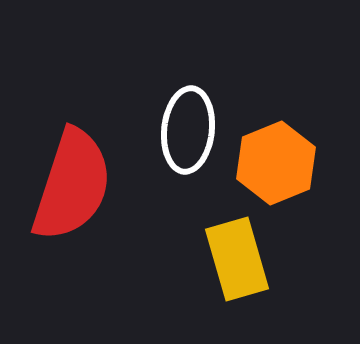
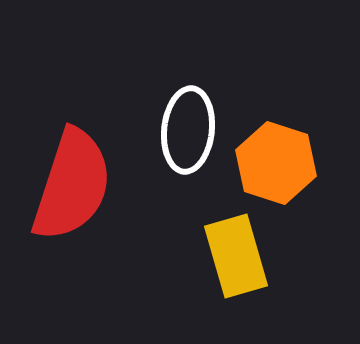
orange hexagon: rotated 20 degrees counterclockwise
yellow rectangle: moved 1 px left, 3 px up
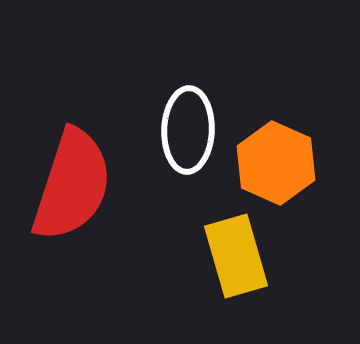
white ellipse: rotated 4 degrees counterclockwise
orange hexagon: rotated 6 degrees clockwise
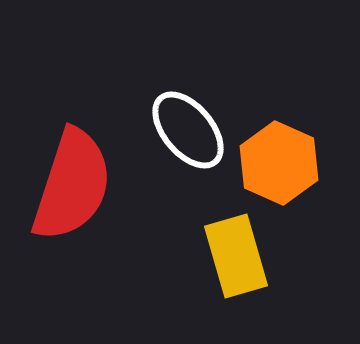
white ellipse: rotated 42 degrees counterclockwise
orange hexagon: moved 3 px right
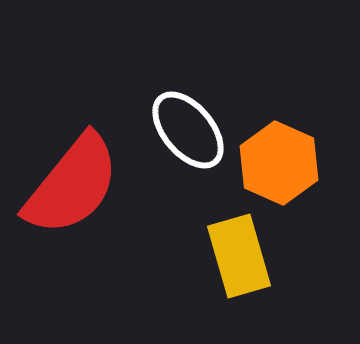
red semicircle: rotated 21 degrees clockwise
yellow rectangle: moved 3 px right
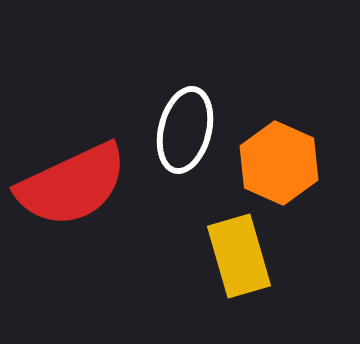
white ellipse: moved 3 px left; rotated 54 degrees clockwise
red semicircle: rotated 26 degrees clockwise
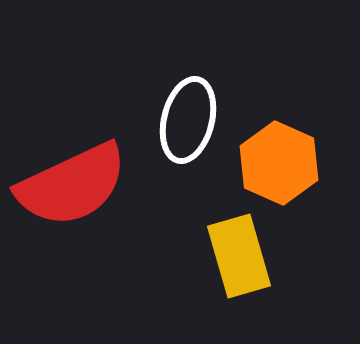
white ellipse: moved 3 px right, 10 px up
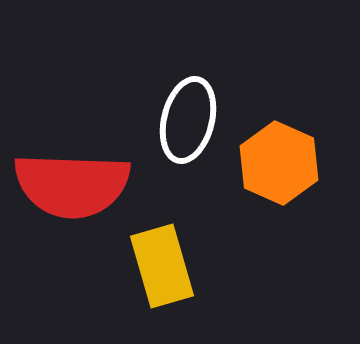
red semicircle: rotated 27 degrees clockwise
yellow rectangle: moved 77 px left, 10 px down
